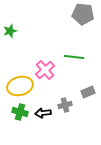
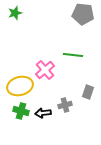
green star: moved 5 px right, 18 px up
green line: moved 1 px left, 2 px up
gray rectangle: rotated 48 degrees counterclockwise
green cross: moved 1 px right, 1 px up
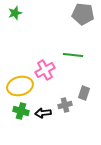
pink cross: rotated 12 degrees clockwise
gray rectangle: moved 4 px left, 1 px down
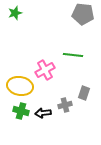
yellow ellipse: rotated 25 degrees clockwise
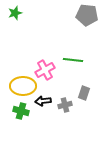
gray pentagon: moved 4 px right, 1 px down
green line: moved 5 px down
yellow ellipse: moved 3 px right; rotated 10 degrees counterclockwise
black arrow: moved 12 px up
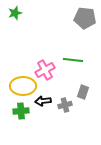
gray pentagon: moved 2 px left, 3 px down
gray rectangle: moved 1 px left, 1 px up
green cross: rotated 21 degrees counterclockwise
